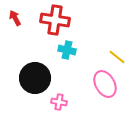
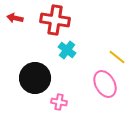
red arrow: rotated 49 degrees counterclockwise
cyan cross: rotated 24 degrees clockwise
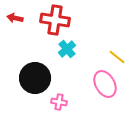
cyan cross: moved 1 px up; rotated 12 degrees clockwise
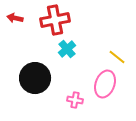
red cross: rotated 20 degrees counterclockwise
pink ellipse: rotated 48 degrees clockwise
pink cross: moved 16 px right, 2 px up
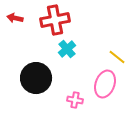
black circle: moved 1 px right
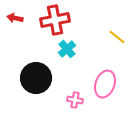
yellow line: moved 20 px up
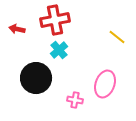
red arrow: moved 2 px right, 11 px down
cyan cross: moved 8 px left, 1 px down
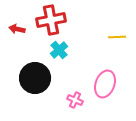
red cross: moved 4 px left
yellow line: rotated 42 degrees counterclockwise
black circle: moved 1 px left
pink cross: rotated 14 degrees clockwise
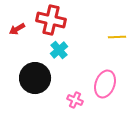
red cross: rotated 24 degrees clockwise
red arrow: rotated 42 degrees counterclockwise
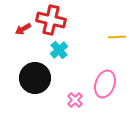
red arrow: moved 6 px right
pink cross: rotated 21 degrees clockwise
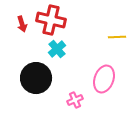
red arrow: moved 1 px left, 5 px up; rotated 77 degrees counterclockwise
cyan cross: moved 2 px left, 1 px up
black circle: moved 1 px right
pink ellipse: moved 1 px left, 5 px up
pink cross: rotated 21 degrees clockwise
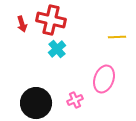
black circle: moved 25 px down
